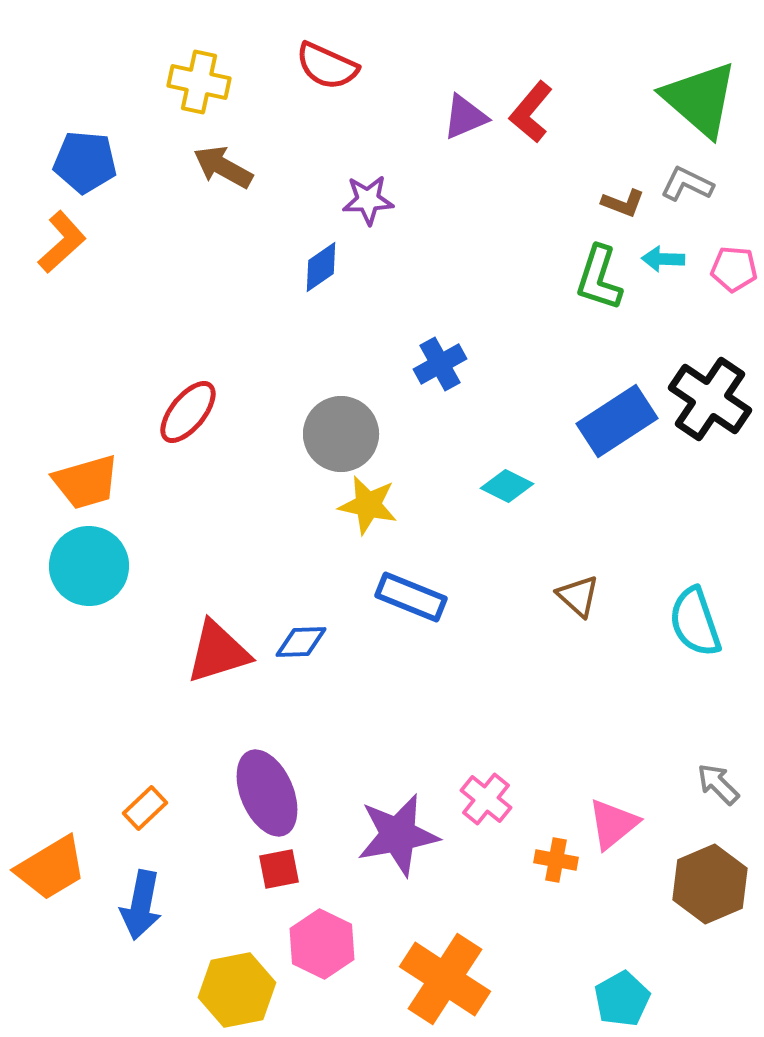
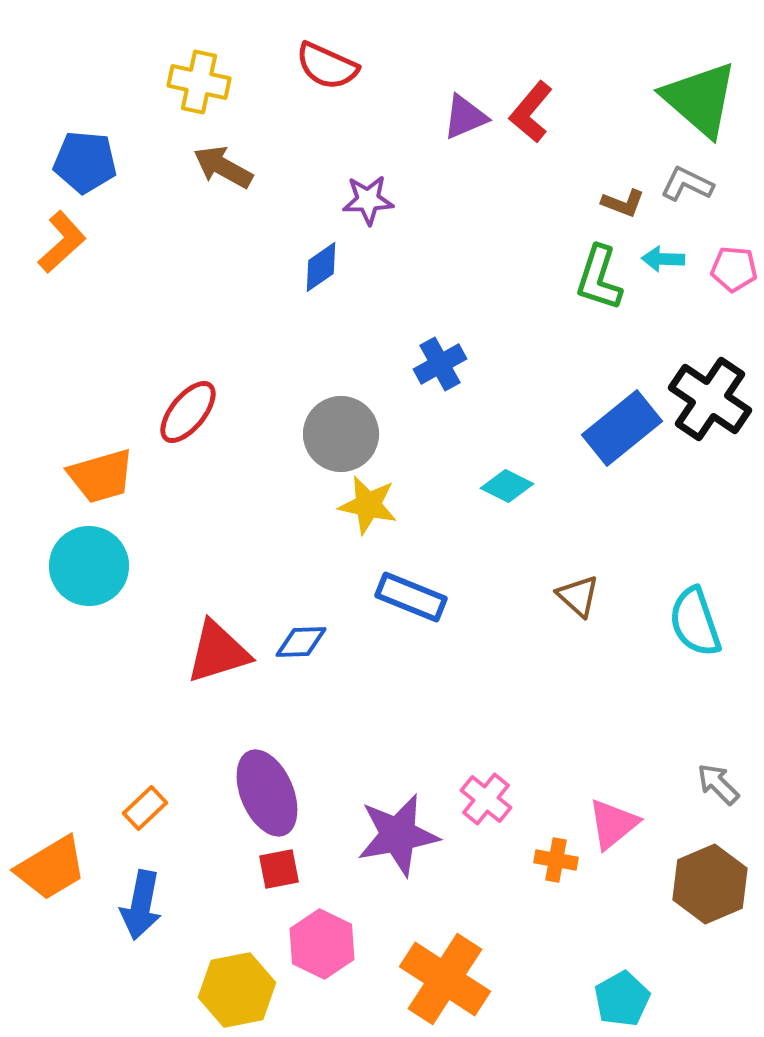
blue rectangle at (617, 421): moved 5 px right, 7 px down; rotated 6 degrees counterclockwise
orange trapezoid at (86, 482): moved 15 px right, 6 px up
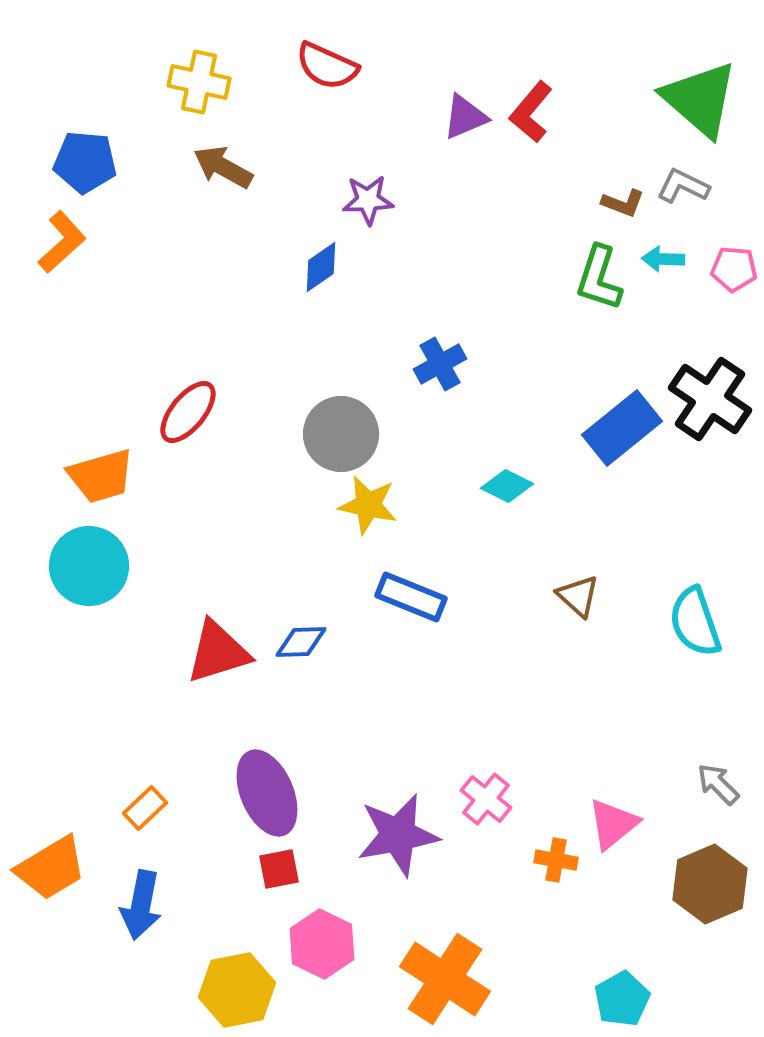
gray L-shape at (687, 184): moved 4 px left, 2 px down
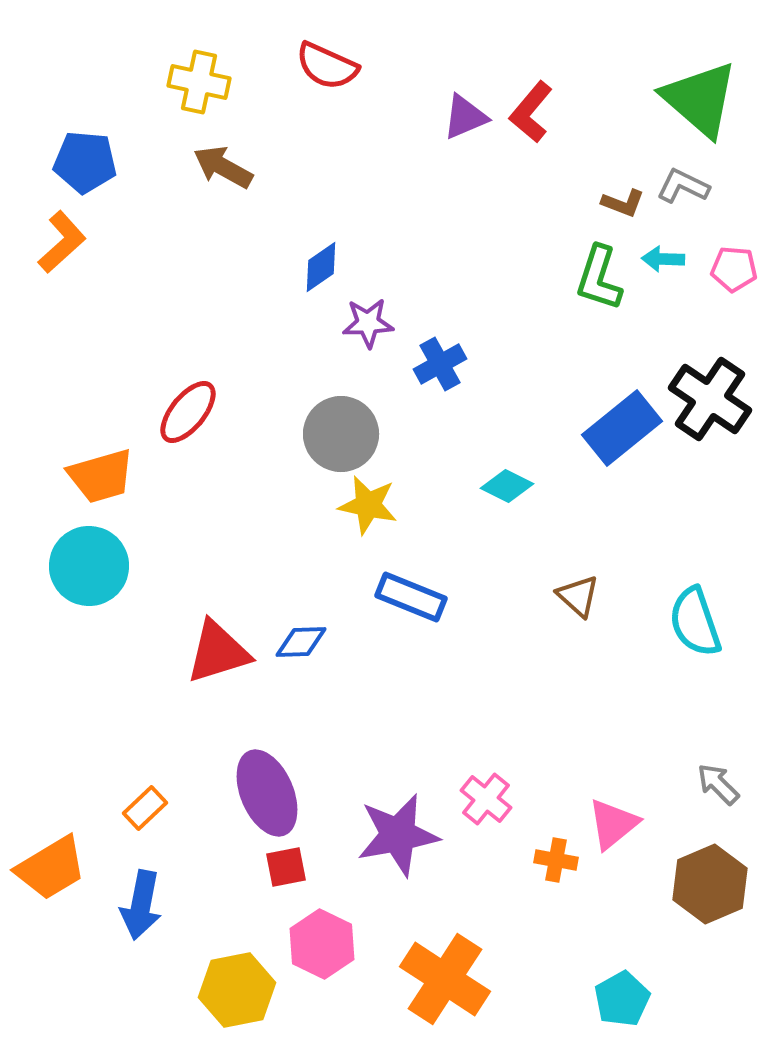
purple star at (368, 200): moved 123 px down
red square at (279, 869): moved 7 px right, 2 px up
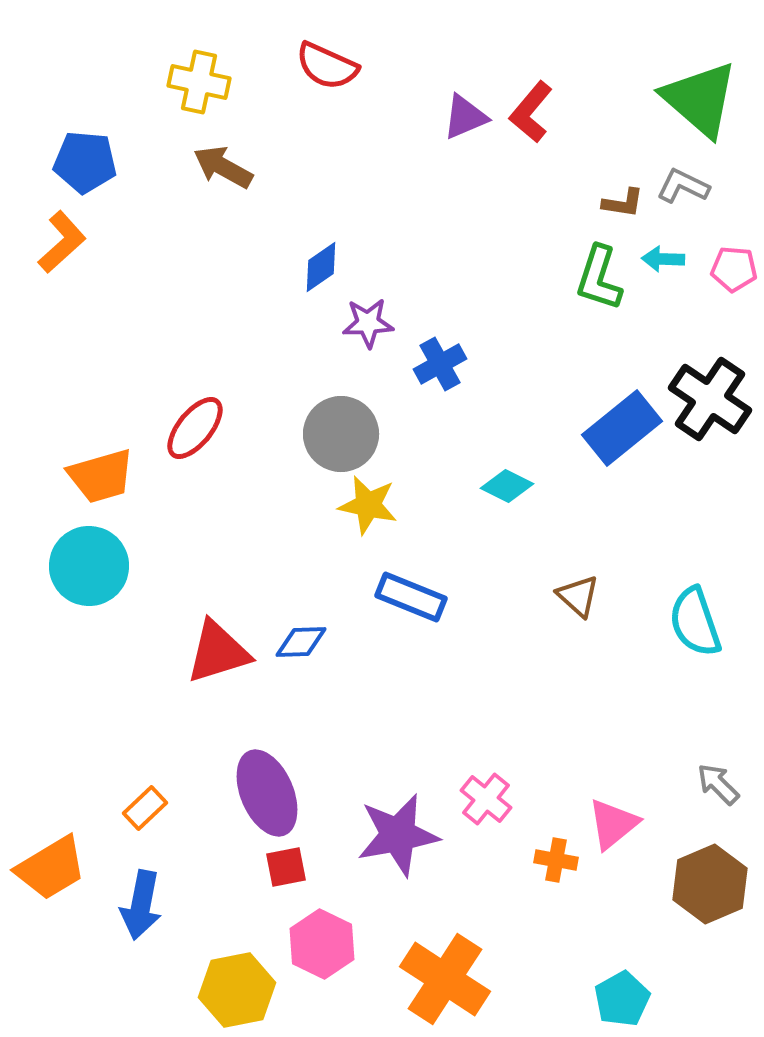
brown L-shape at (623, 203): rotated 12 degrees counterclockwise
red ellipse at (188, 412): moved 7 px right, 16 px down
